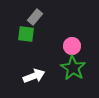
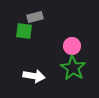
gray rectangle: rotated 35 degrees clockwise
green square: moved 2 px left, 3 px up
white arrow: rotated 30 degrees clockwise
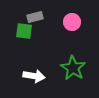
pink circle: moved 24 px up
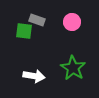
gray rectangle: moved 2 px right, 3 px down; rotated 35 degrees clockwise
